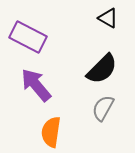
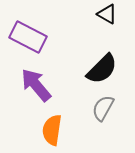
black triangle: moved 1 px left, 4 px up
orange semicircle: moved 1 px right, 2 px up
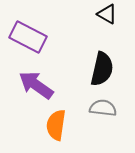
black semicircle: rotated 32 degrees counterclockwise
purple arrow: rotated 15 degrees counterclockwise
gray semicircle: rotated 68 degrees clockwise
orange semicircle: moved 4 px right, 5 px up
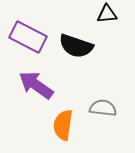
black triangle: rotated 35 degrees counterclockwise
black semicircle: moved 26 px left, 23 px up; rotated 96 degrees clockwise
orange semicircle: moved 7 px right
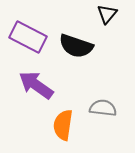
black triangle: rotated 45 degrees counterclockwise
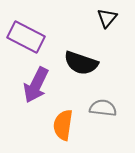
black triangle: moved 4 px down
purple rectangle: moved 2 px left
black semicircle: moved 5 px right, 17 px down
purple arrow: rotated 99 degrees counterclockwise
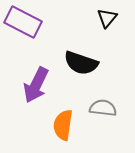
purple rectangle: moved 3 px left, 15 px up
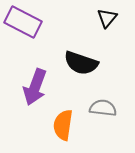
purple arrow: moved 1 px left, 2 px down; rotated 6 degrees counterclockwise
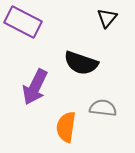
purple arrow: rotated 6 degrees clockwise
orange semicircle: moved 3 px right, 2 px down
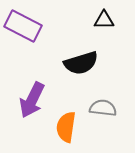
black triangle: moved 3 px left, 2 px down; rotated 50 degrees clockwise
purple rectangle: moved 4 px down
black semicircle: rotated 36 degrees counterclockwise
purple arrow: moved 3 px left, 13 px down
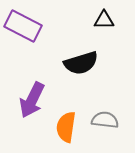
gray semicircle: moved 2 px right, 12 px down
